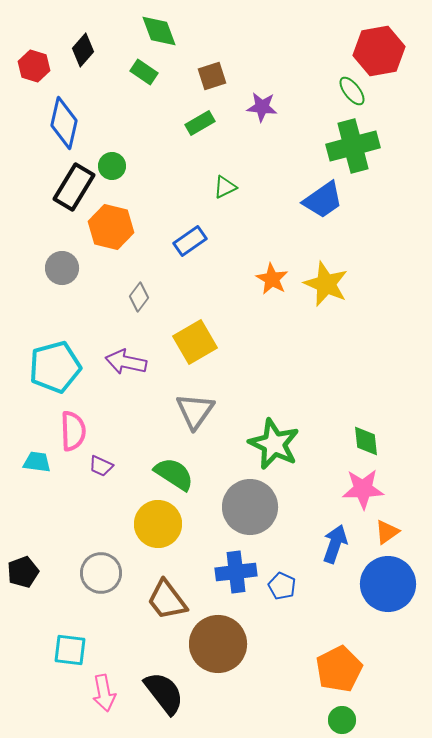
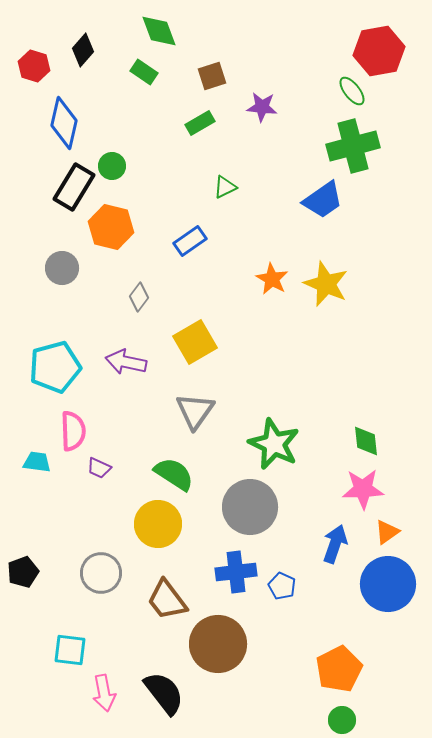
purple trapezoid at (101, 466): moved 2 px left, 2 px down
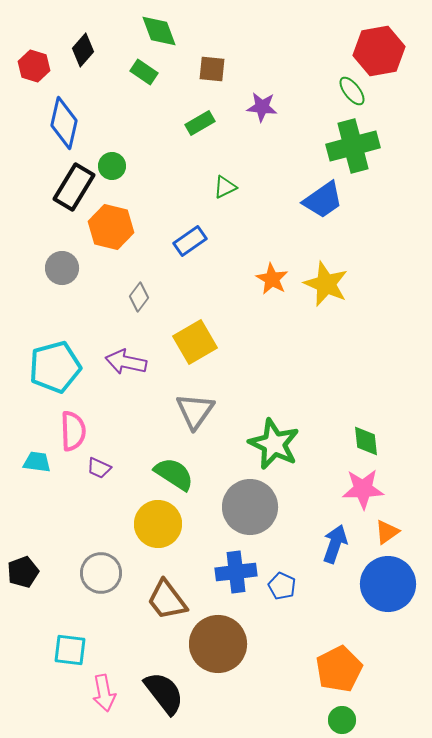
brown square at (212, 76): moved 7 px up; rotated 24 degrees clockwise
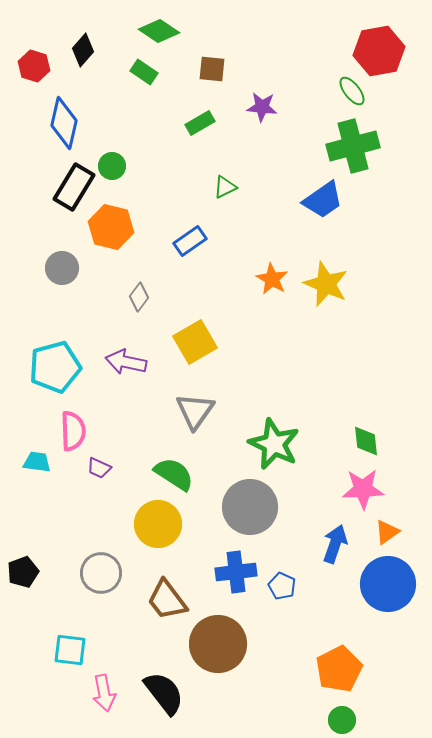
green diamond at (159, 31): rotated 36 degrees counterclockwise
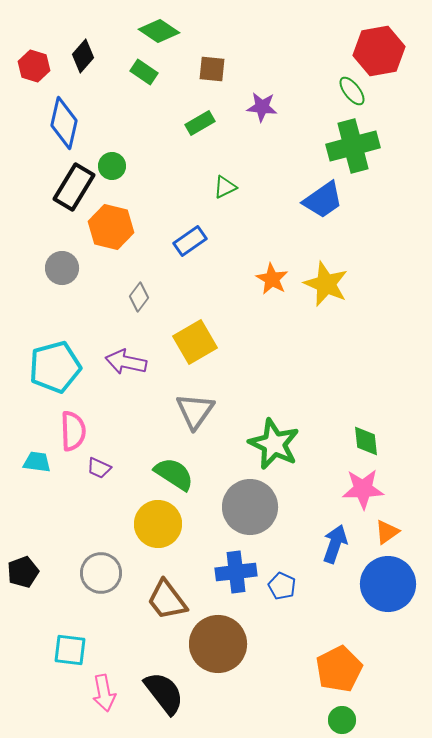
black diamond at (83, 50): moved 6 px down
